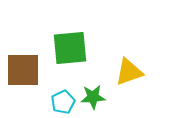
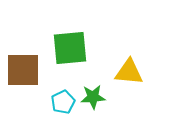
yellow triangle: rotated 24 degrees clockwise
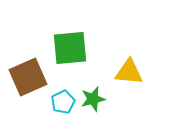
brown square: moved 5 px right, 7 px down; rotated 24 degrees counterclockwise
green star: moved 2 px down; rotated 10 degrees counterclockwise
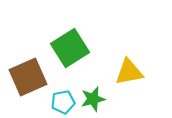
green square: rotated 27 degrees counterclockwise
yellow triangle: rotated 16 degrees counterclockwise
cyan pentagon: rotated 15 degrees clockwise
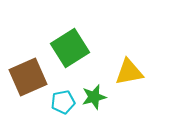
green star: moved 1 px right, 2 px up
